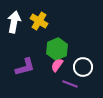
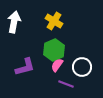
yellow cross: moved 15 px right
green hexagon: moved 3 px left, 1 px down
white circle: moved 1 px left
purple line: moved 4 px left
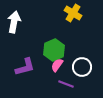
yellow cross: moved 19 px right, 8 px up
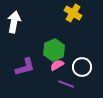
pink semicircle: rotated 24 degrees clockwise
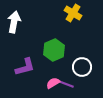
pink semicircle: moved 4 px left, 18 px down
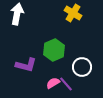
white arrow: moved 3 px right, 8 px up
purple L-shape: moved 1 px right, 2 px up; rotated 30 degrees clockwise
purple line: rotated 28 degrees clockwise
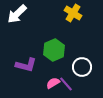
white arrow: rotated 145 degrees counterclockwise
